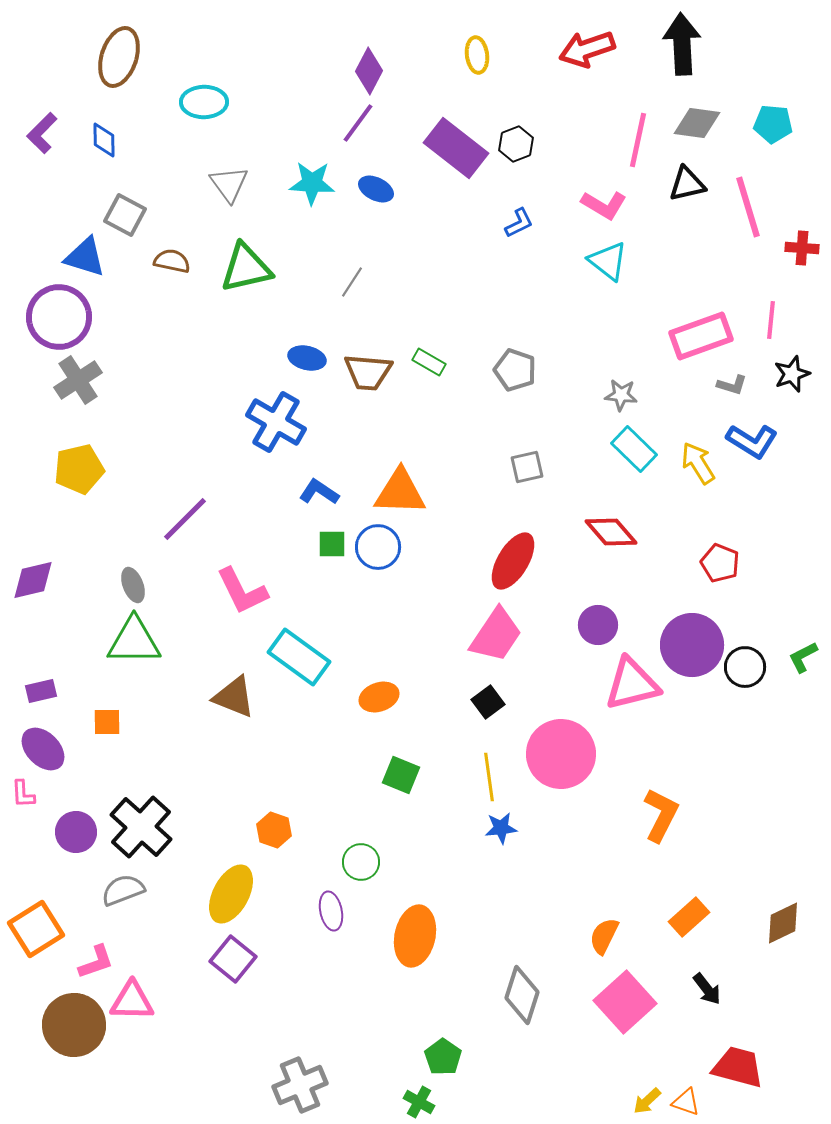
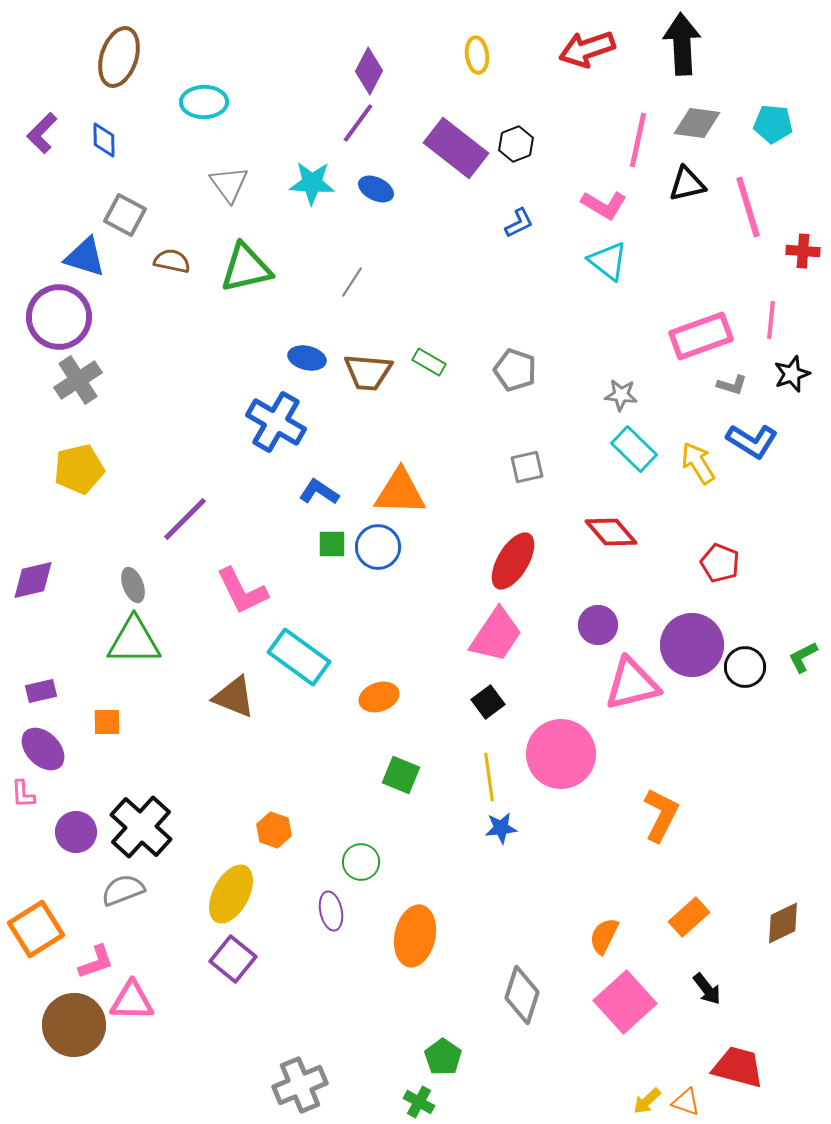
red cross at (802, 248): moved 1 px right, 3 px down
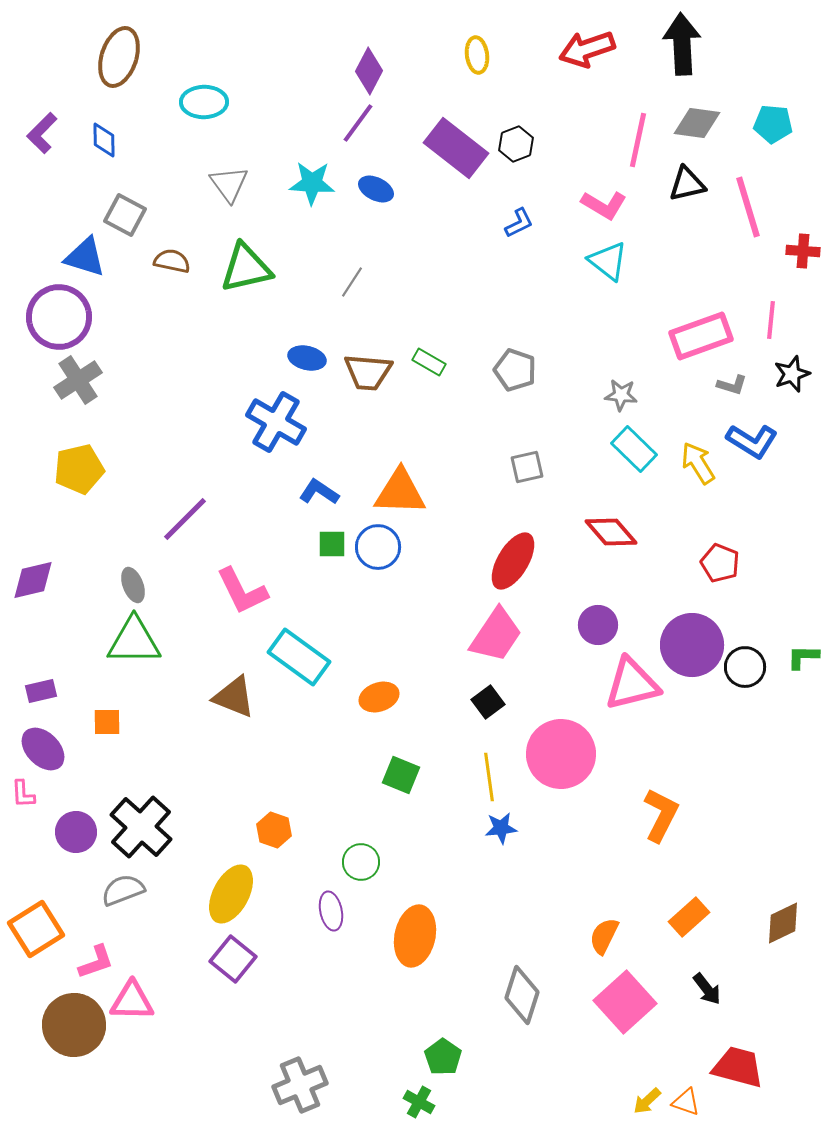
green L-shape at (803, 657): rotated 28 degrees clockwise
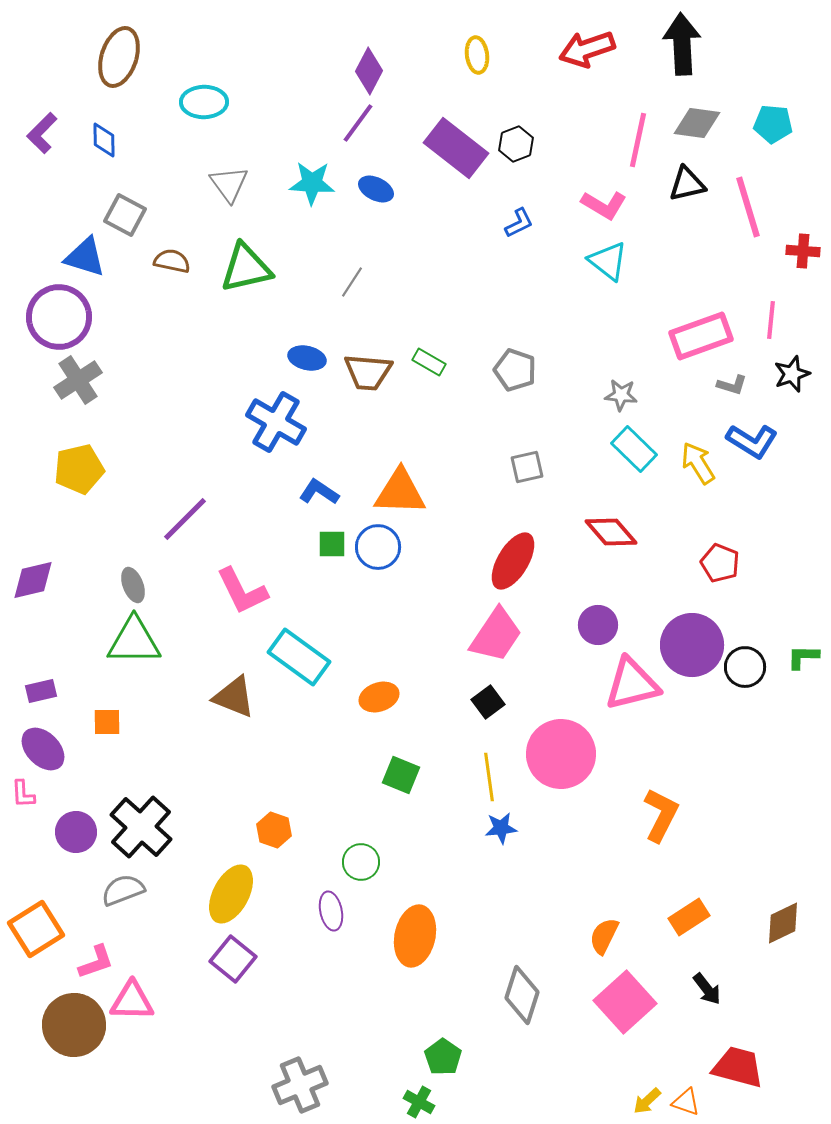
orange rectangle at (689, 917): rotated 9 degrees clockwise
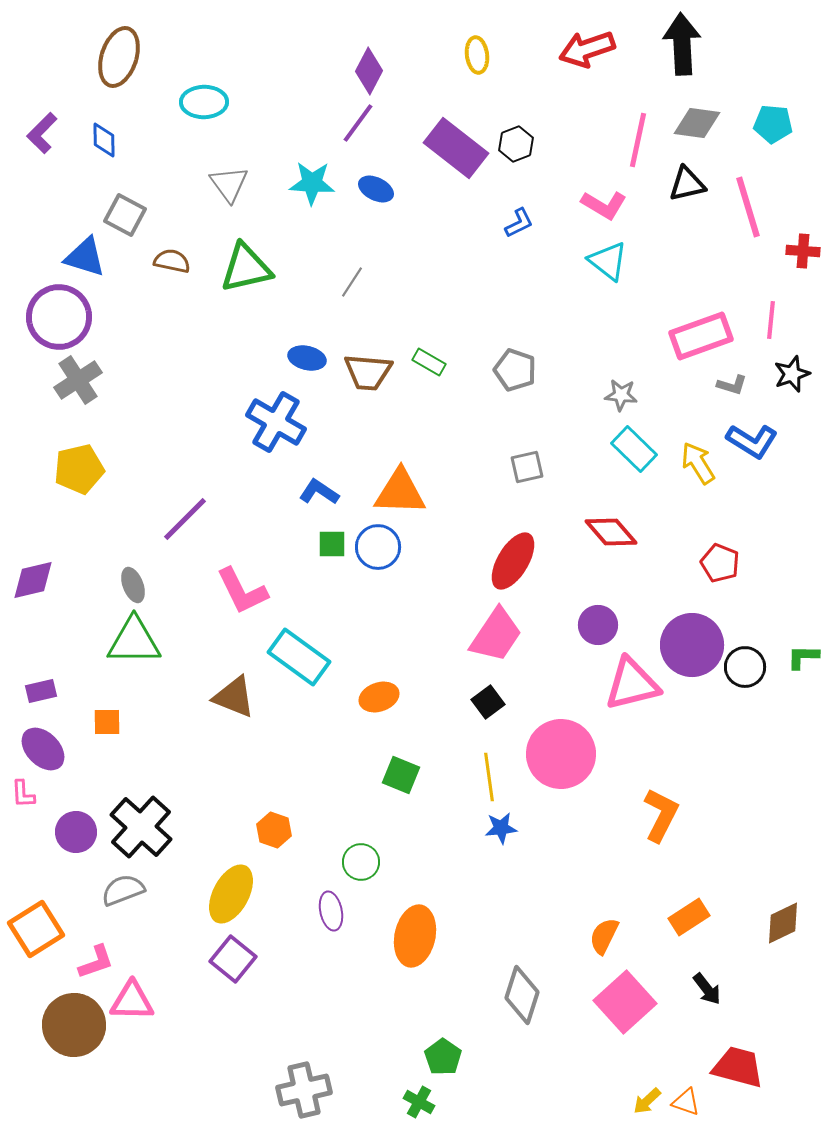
gray cross at (300, 1085): moved 4 px right, 5 px down; rotated 10 degrees clockwise
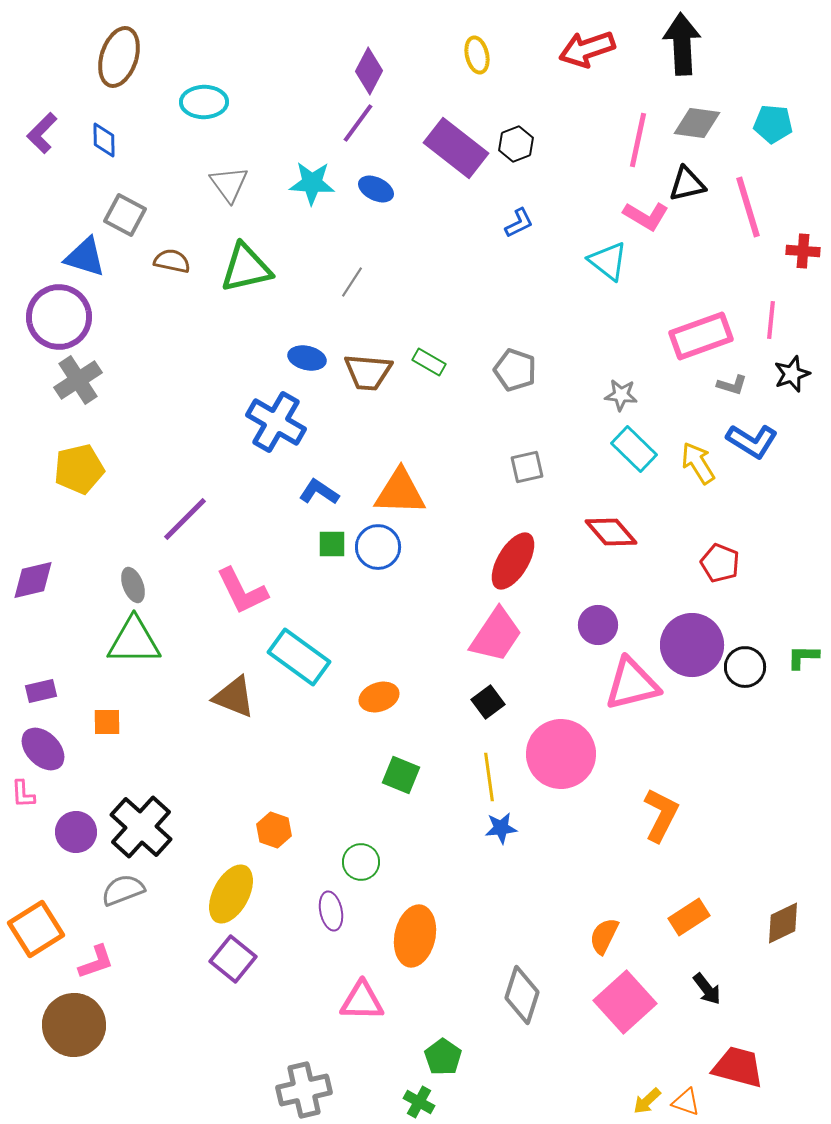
yellow ellipse at (477, 55): rotated 6 degrees counterclockwise
pink L-shape at (604, 205): moved 42 px right, 11 px down
pink triangle at (132, 1001): moved 230 px right
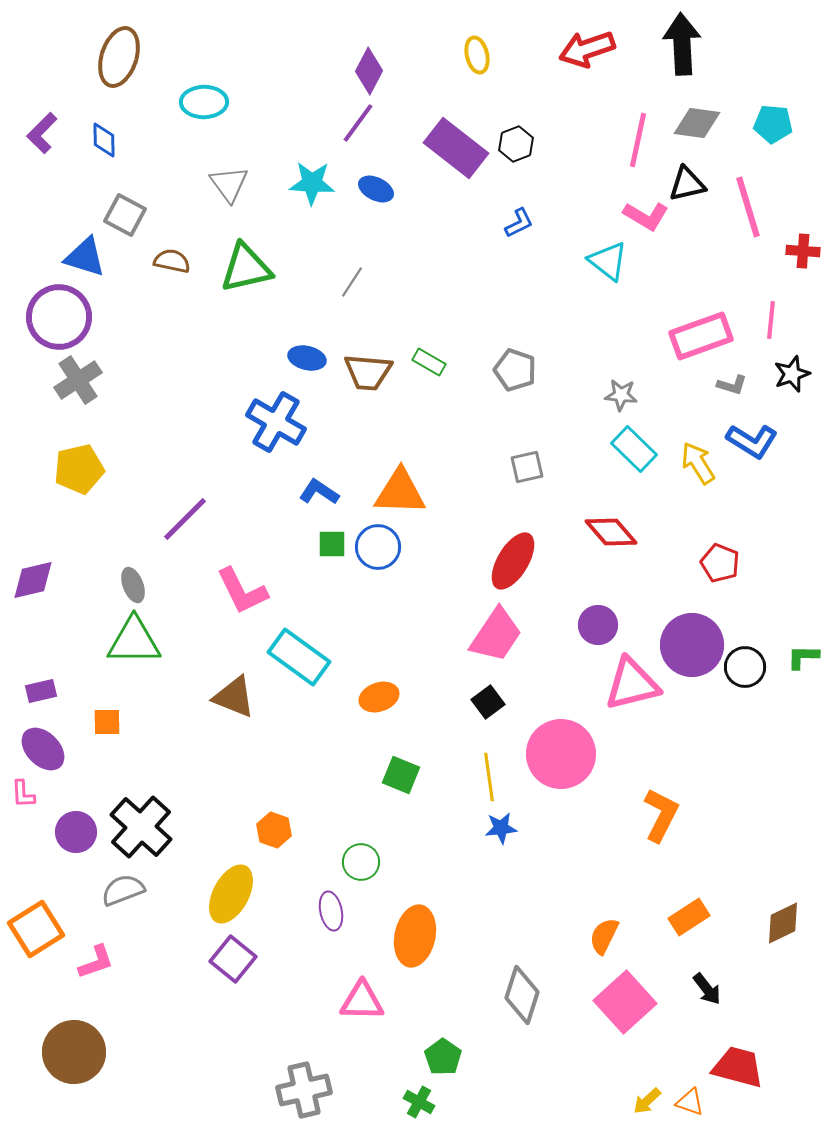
brown circle at (74, 1025): moved 27 px down
orange triangle at (686, 1102): moved 4 px right
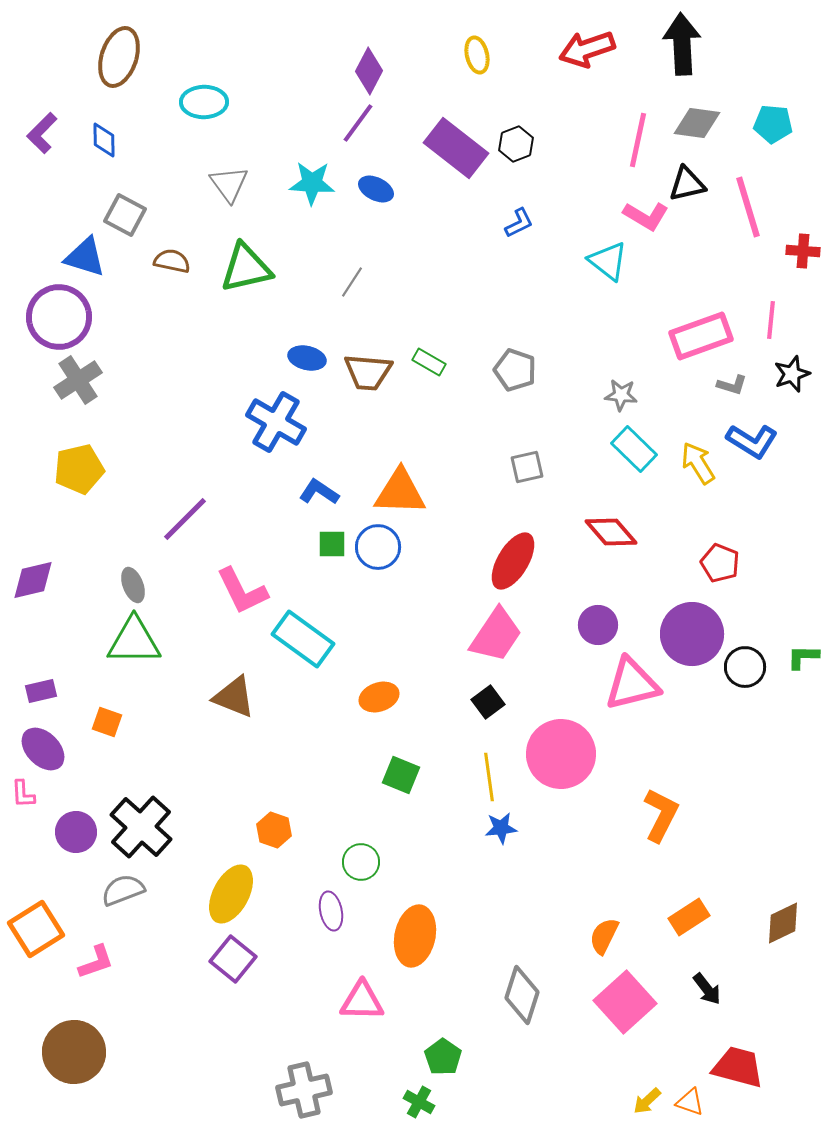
purple circle at (692, 645): moved 11 px up
cyan rectangle at (299, 657): moved 4 px right, 18 px up
orange square at (107, 722): rotated 20 degrees clockwise
